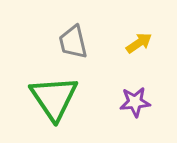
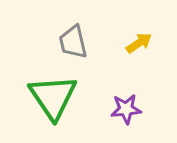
green triangle: moved 1 px left, 1 px up
purple star: moved 9 px left, 7 px down
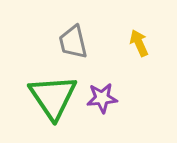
yellow arrow: rotated 80 degrees counterclockwise
purple star: moved 24 px left, 11 px up
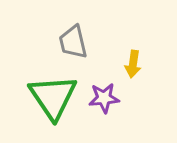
yellow arrow: moved 6 px left, 21 px down; rotated 148 degrees counterclockwise
purple star: moved 2 px right
